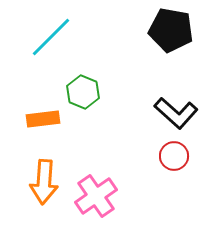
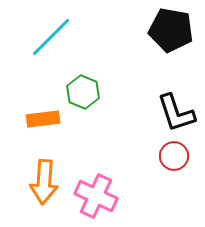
black L-shape: rotated 30 degrees clockwise
pink cross: rotated 30 degrees counterclockwise
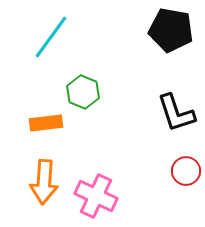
cyan line: rotated 9 degrees counterclockwise
orange rectangle: moved 3 px right, 4 px down
red circle: moved 12 px right, 15 px down
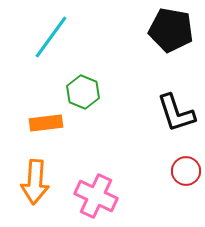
orange arrow: moved 9 px left
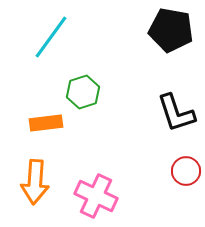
green hexagon: rotated 20 degrees clockwise
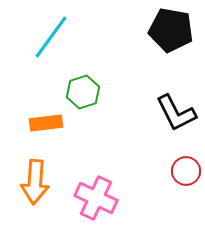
black L-shape: rotated 9 degrees counterclockwise
pink cross: moved 2 px down
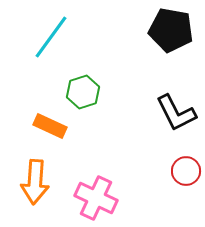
orange rectangle: moved 4 px right, 3 px down; rotated 32 degrees clockwise
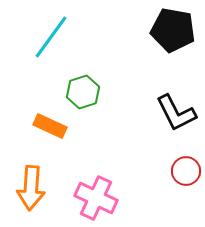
black pentagon: moved 2 px right
orange arrow: moved 4 px left, 6 px down
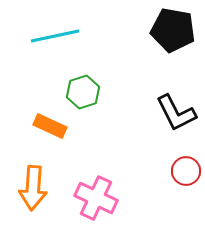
cyan line: moved 4 px right, 1 px up; rotated 42 degrees clockwise
orange arrow: moved 2 px right
